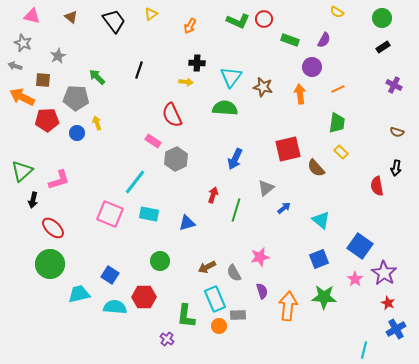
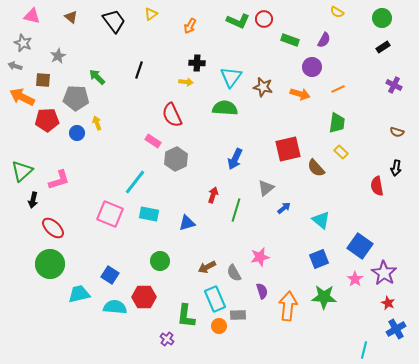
orange arrow at (300, 94): rotated 114 degrees clockwise
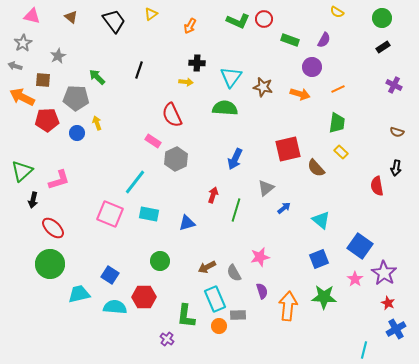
gray star at (23, 43): rotated 18 degrees clockwise
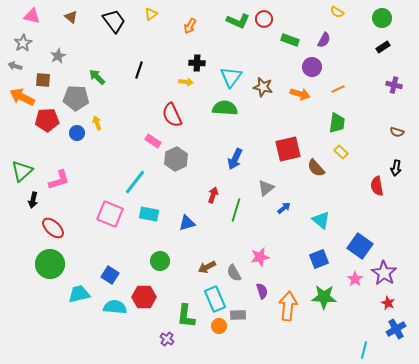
purple cross at (394, 85): rotated 14 degrees counterclockwise
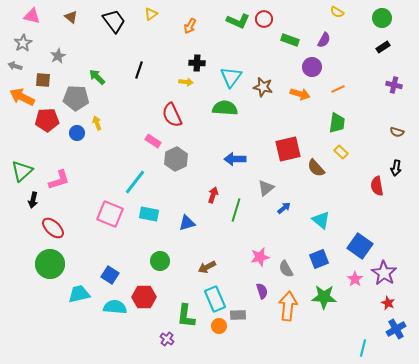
blue arrow at (235, 159): rotated 65 degrees clockwise
gray semicircle at (234, 273): moved 52 px right, 4 px up
cyan line at (364, 350): moved 1 px left, 2 px up
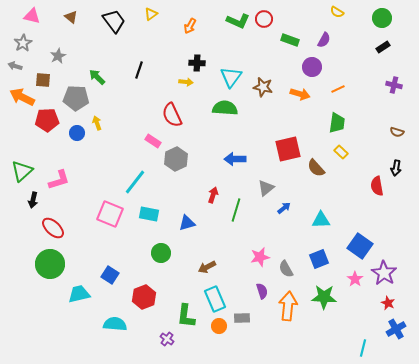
cyan triangle at (321, 220): rotated 42 degrees counterclockwise
green circle at (160, 261): moved 1 px right, 8 px up
red hexagon at (144, 297): rotated 20 degrees counterclockwise
cyan semicircle at (115, 307): moved 17 px down
gray rectangle at (238, 315): moved 4 px right, 3 px down
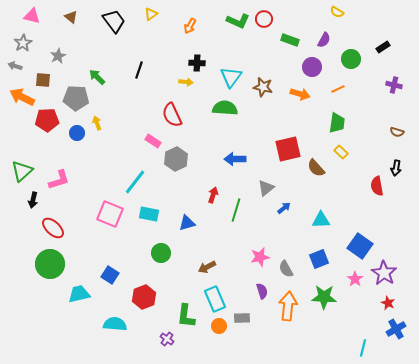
green circle at (382, 18): moved 31 px left, 41 px down
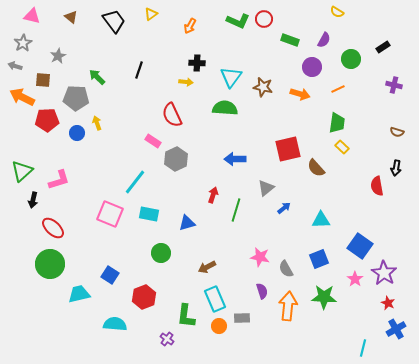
yellow rectangle at (341, 152): moved 1 px right, 5 px up
pink star at (260, 257): rotated 24 degrees clockwise
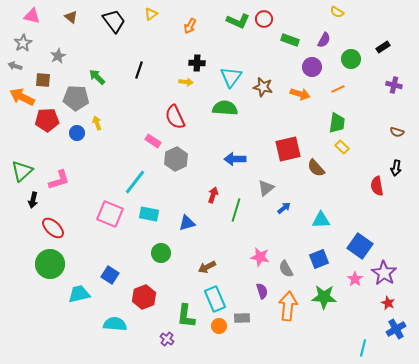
red semicircle at (172, 115): moved 3 px right, 2 px down
